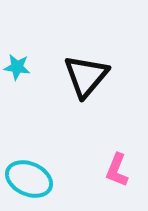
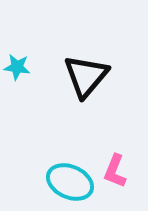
pink L-shape: moved 2 px left, 1 px down
cyan ellipse: moved 41 px right, 3 px down
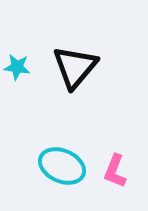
black triangle: moved 11 px left, 9 px up
cyan ellipse: moved 8 px left, 16 px up
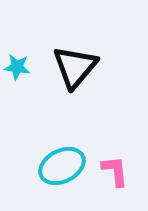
cyan ellipse: rotated 51 degrees counterclockwise
pink L-shape: rotated 152 degrees clockwise
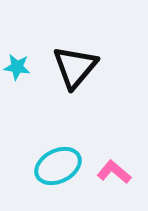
cyan ellipse: moved 4 px left
pink L-shape: moved 1 px left, 1 px down; rotated 44 degrees counterclockwise
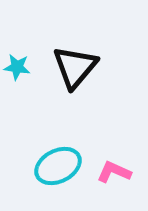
pink L-shape: rotated 16 degrees counterclockwise
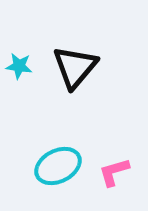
cyan star: moved 2 px right, 1 px up
pink L-shape: rotated 40 degrees counterclockwise
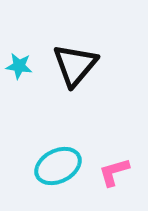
black triangle: moved 2 px up
